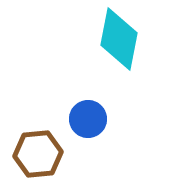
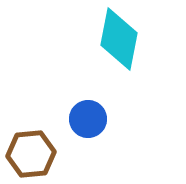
brown hexagon: moved 7 px left
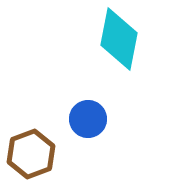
brown hexagon: rotated 15 degrees counterclockwise
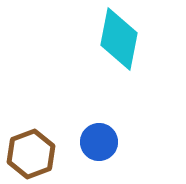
blue circle: moved 11 px right, 23 px down
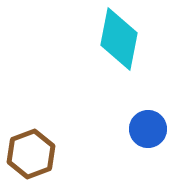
blue circle: moved 49 px right, 13 px up
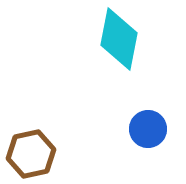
brown hexagon: rotated 9 degrees clockwise
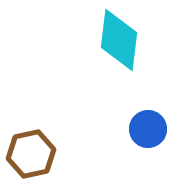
cyan diamond: moved 1 px down; rotated 4 degrees counterclockwise
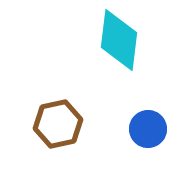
brown hexagon: moved 27 px right, 30 px up
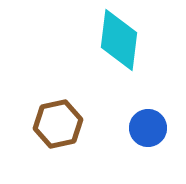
blue circle: moved 1 px up
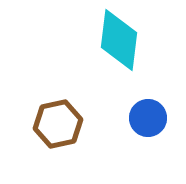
blue circle: moved 10 px up
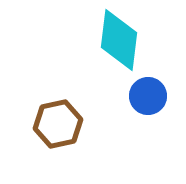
blue circle: moved 22 px up
